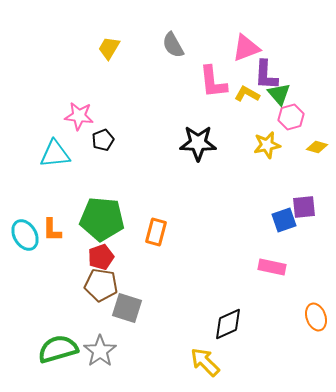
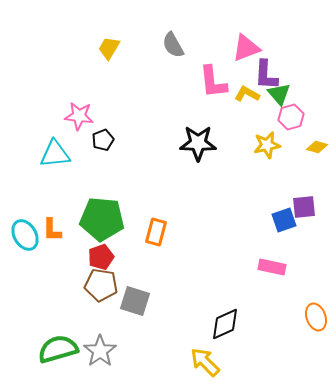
gray square: moved 8 px right, 7 px up
black diamond: moved 3 px left
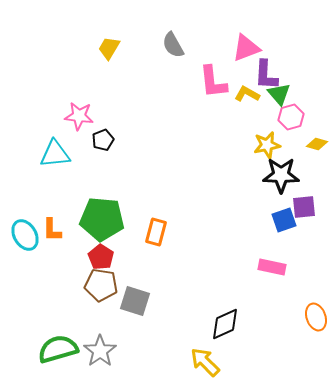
black star: moved 83 px right, 32 px down
yellow diamond: moved 3 px up
red pentagon: rotated 20 degrees counterclockwise
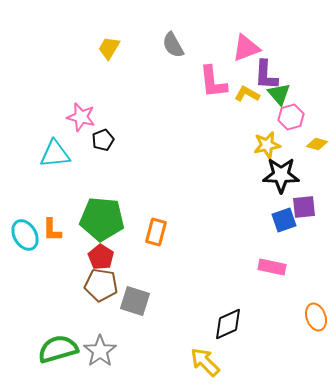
pink star: moved 2 px right, 1 px down; rotated 8 degrees clockwise
black diamond: moved 3 px right
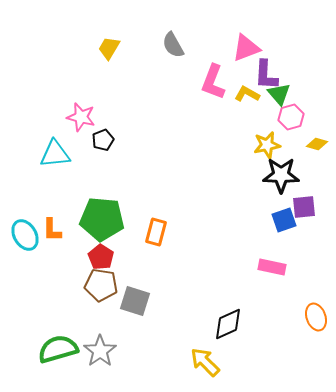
pink L-shape: rotated 27 degrees clockwise
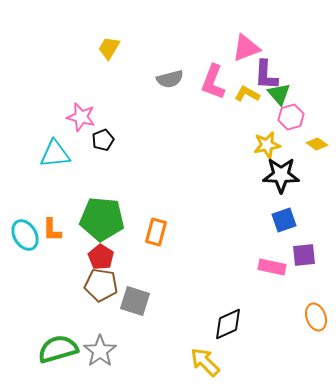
gray semicircle: moved 3 px left, 34 px down; rotated 76 degrees counterclockwise
yellow diamond: rotated 20 degrees clockwise
purple square: moved 48 px down
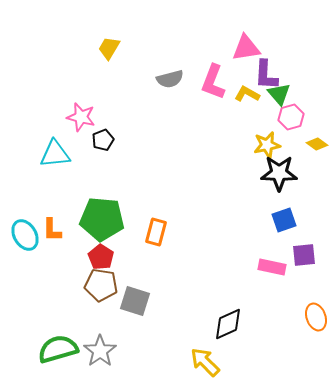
pink triangle: rotated 12 degrees clockwise
black star: moved 2 px left, 2 px up
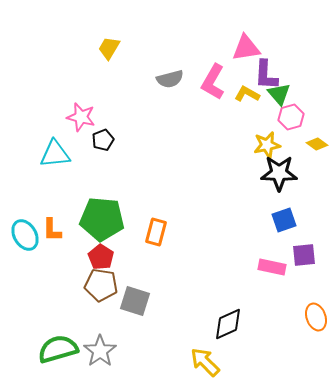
pink L-shape: rotated 9 degrees clockwise
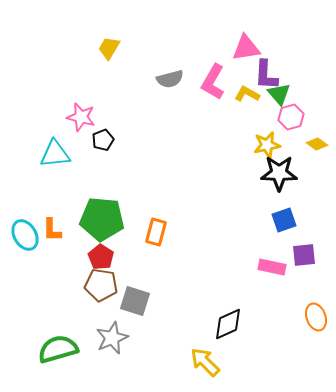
gray star: moved 12 px right, 13 px up; rotated 12 degrees clockwise
